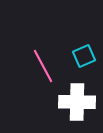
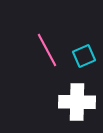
pink line: moved 4 px right, 16 px up
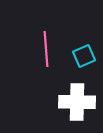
pink line: moved 1 px left, 1 px up; rotated 24 degrees clockwise
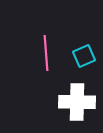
pink line: moved 4 px down
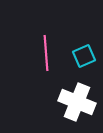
white cross: rotated 21 degrees clockwise
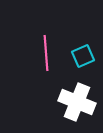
cyan square: moved 1 px left
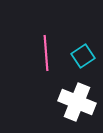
cyan square: rotated 10 degrees counterclockwise
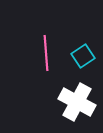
white cross: rotated 6 degrees clockwise
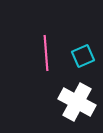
cyan square: rotated 10 degrees clockwise
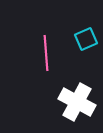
cyan square: moved 3 px right, 17 px up
